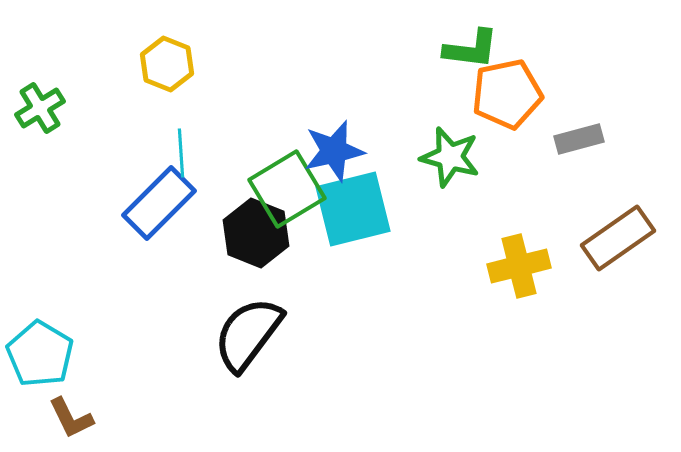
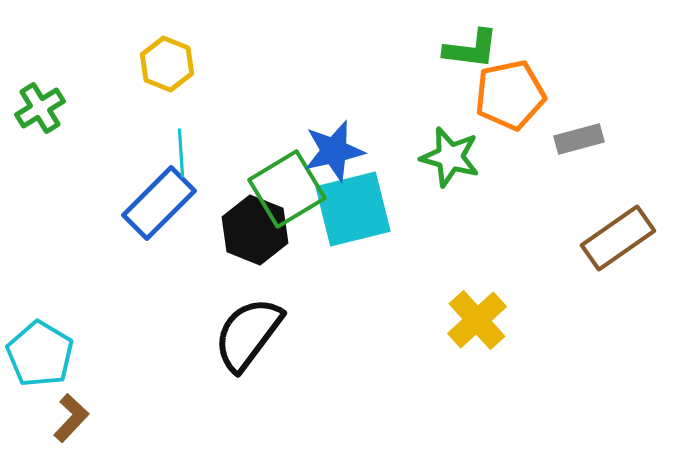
orange pentagon: moved 3 px right, 1 px down
black hexagon: moved 1 px left, 3 px up
yellow cross: moved 42 px left, 54 px down; rotated 28 degrees counterclockwise
brown L-shape: rotated 111 degrees counterclockwise
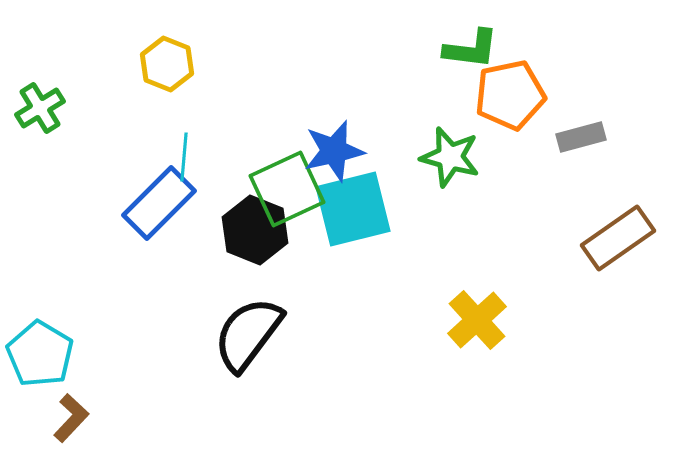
gray rectangle: moved 2 px right, 2 px up
cyan line: moved 3 px right, 4 px down; rotated 9 degrees clockwise
green square: rotated 6 degrees clockwise
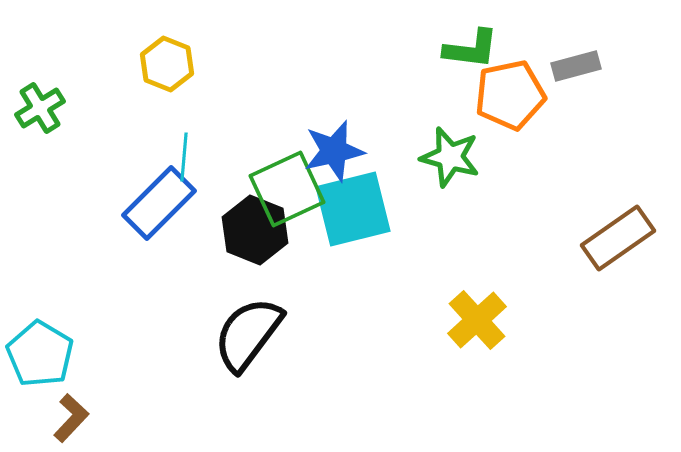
gray rectangle: moved 5 px left, 71 px up
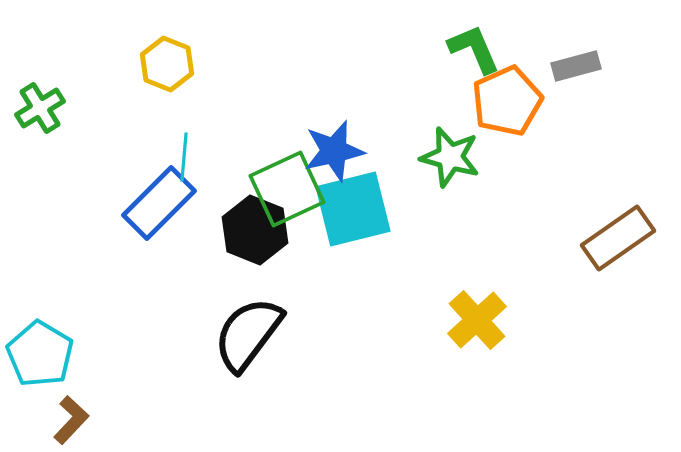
green L-shape: moved 3 px right; rotated 120 degrees counterclockwise
orange pentagon: moved 3 px left, 6 px down; rotated 12 degrees counterclockwise
brown L-shape: moved 2 px down
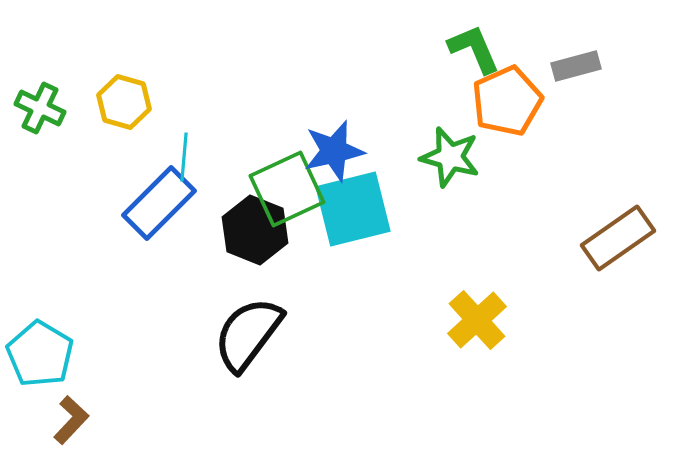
yellow hexagon: moved 43 px left, 38 px down; rotated 6 degrees counterclockwise
green cross: rotated 33 degrees counterclockwise
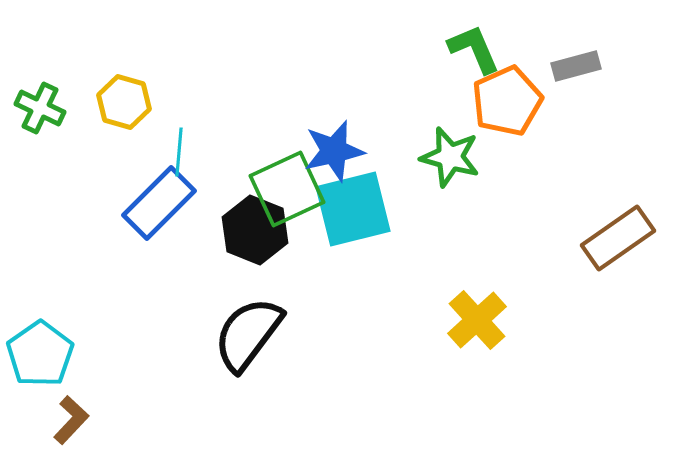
cyan line: moved 5 px left, 5 px up
cyan pentagon: rotated 6 degrees clockwise
